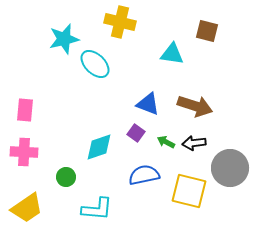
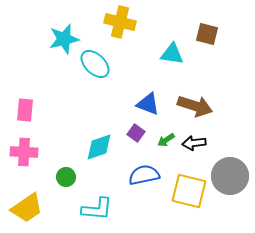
brown square: moved 3 px down
green arrow: moved 2 px up; rotated 60 degrees counterclockwise
gray circle: moved 8 px down
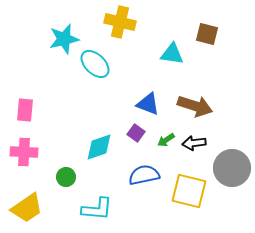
gray circle: moved 2 px right, 8 px up
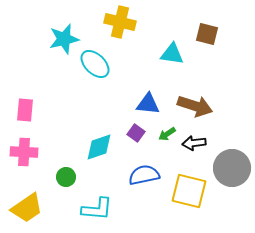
blue triangle: rotated 15 degrees counterclockwise
green arrow: moved 1 px right, 6 px up
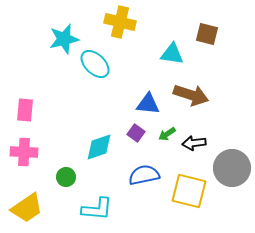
brown arrow: moved 4 px left, 11 px up
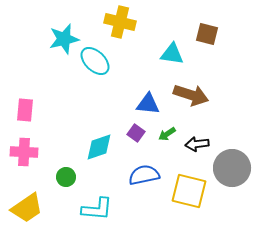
cyan ellipse: moved 3 px up
black arrow: moved 3 px right, 1 px down
